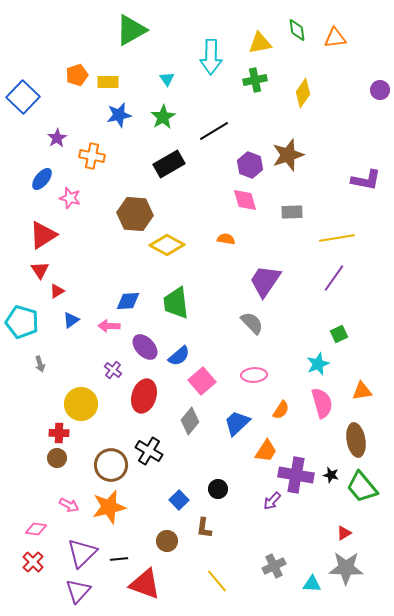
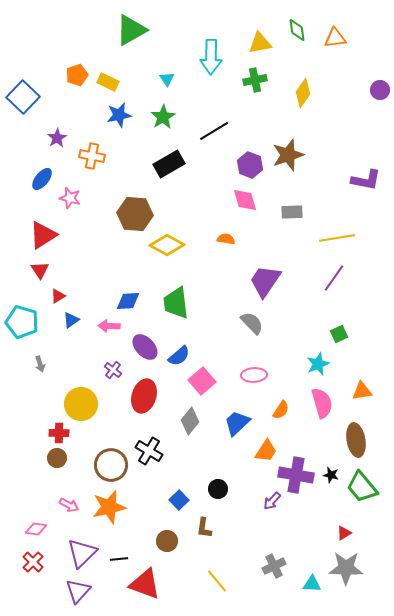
yellow rectangle at (108, 82): rotated 25 degrees clockwise
red triangle at (57, 291): moved 1 px right, 5 px down
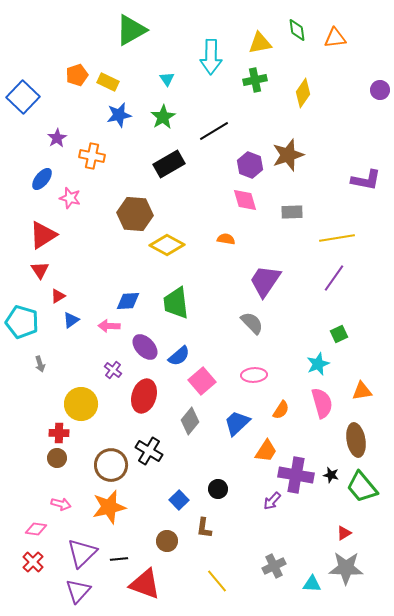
pink arrow at (69, 505): moved 8 px left, 1 px up; rotated 12 degrees counterclockwise
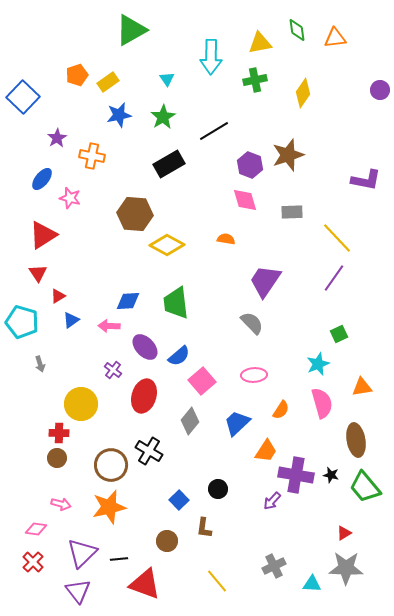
yellow rectangle at (108, 82): rotated 60 degrees counterclockwise
yellow line at (337, 238): rotated 56 degrees clockwise
red triangle at (40, 270): moved 2 px left, 3 px down
orange triangle at (362, 391): moved 4 px up
green trapezoid at (362, 487): moved 3 px right
purple triangle at (78, 591): rotated 20 degrees counterclockwise
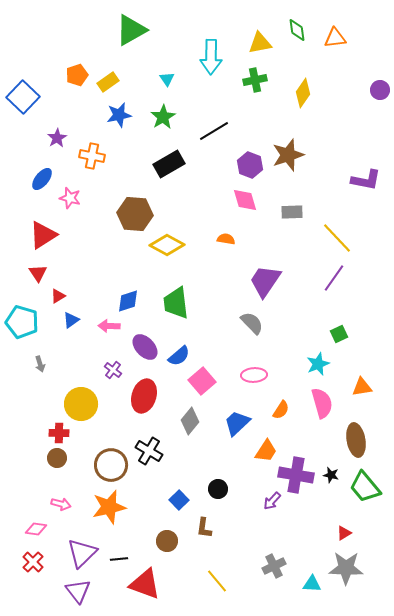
blue diamond at (128, 301): rotated 15 degrees counterclockwise
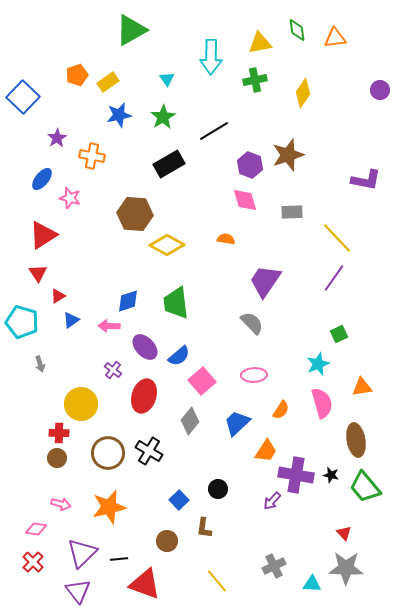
brown circle at (111, 465): moved 3 px left, 12 px up
red triangle at (344, 533): rotated 42 degrees counterclockwise
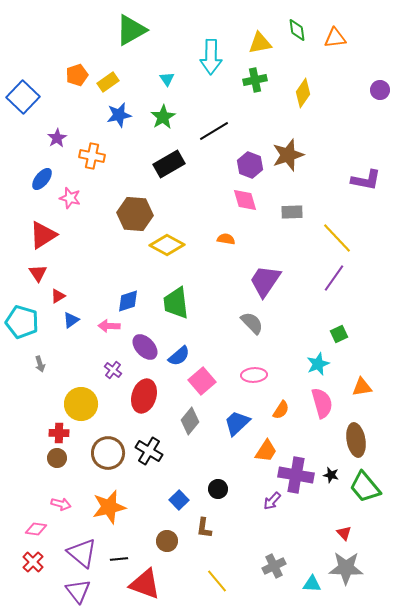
purple triangle at (82, 553): rotated 36 degrees counterclockwise
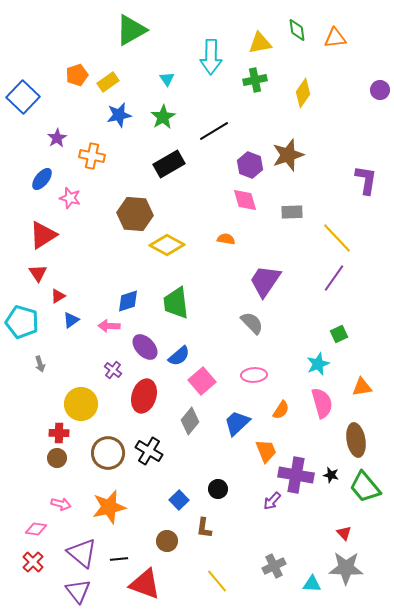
purple L-shape at (366, 180): rotated 92 degrees counterclockwise
orange trapezoid at (266, 451): rotated 55 degrees counterclockwise
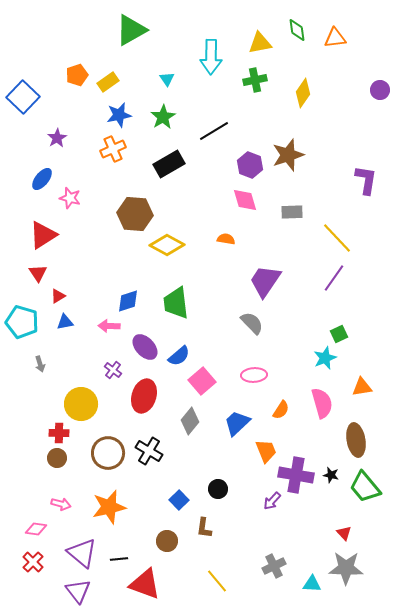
orange cross at (92, 156): moved 21 px right, 7 px up; rotated 35 degrees counterclockwise
blue triangle at (71, 320): moved 6 px left, 2 px down; rotated 24 degrees clockwise
cyan star at (318, 364): moved 7 px right, 6 px up
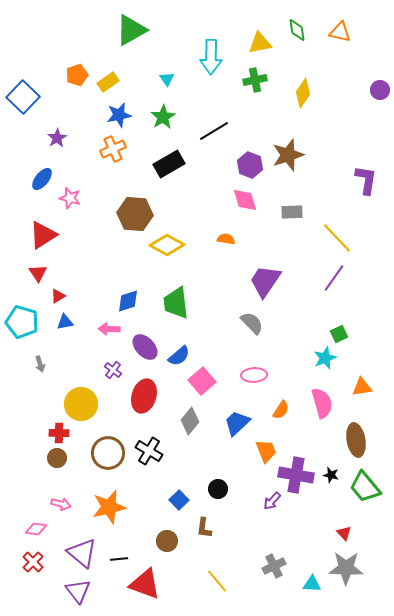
orange triangle at (335, 38): moved 5 px right, 6 px up; rotated 20 degrees clockwise
pink arrow at (109, 326): moved 3 px down
